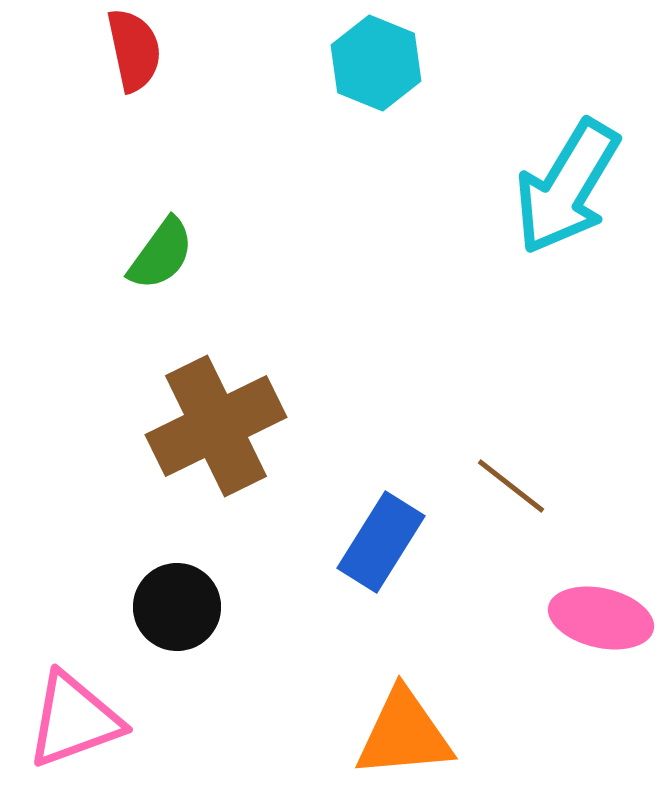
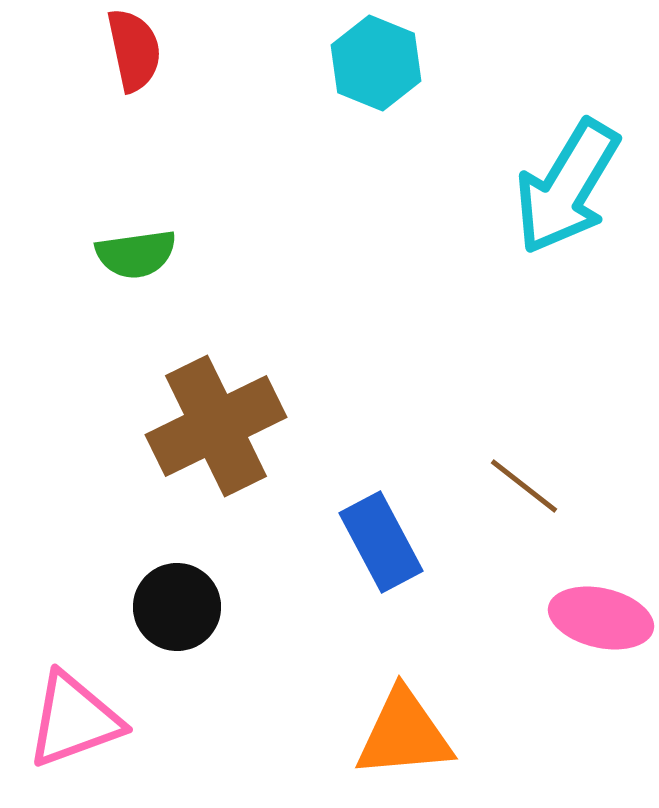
green semicircle: moved 25 px left; rotated 46 degrees clockwise
brown line: moved 13 px right
blue rectangle: rotated 60 degrees counterclockwise
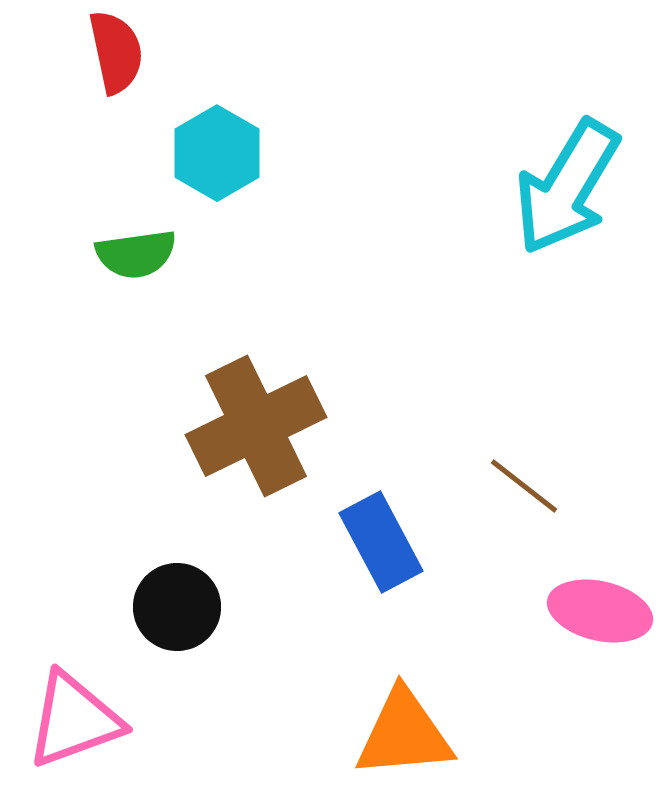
red semicircle: moved 18 px left, 2 px down
cyan hexagon: moved 159 px left, 90 px down; rotated 8 degrees clockwise
brown cross: moved 40 px right
pink ellipse: moved 1 px left, 7 px up
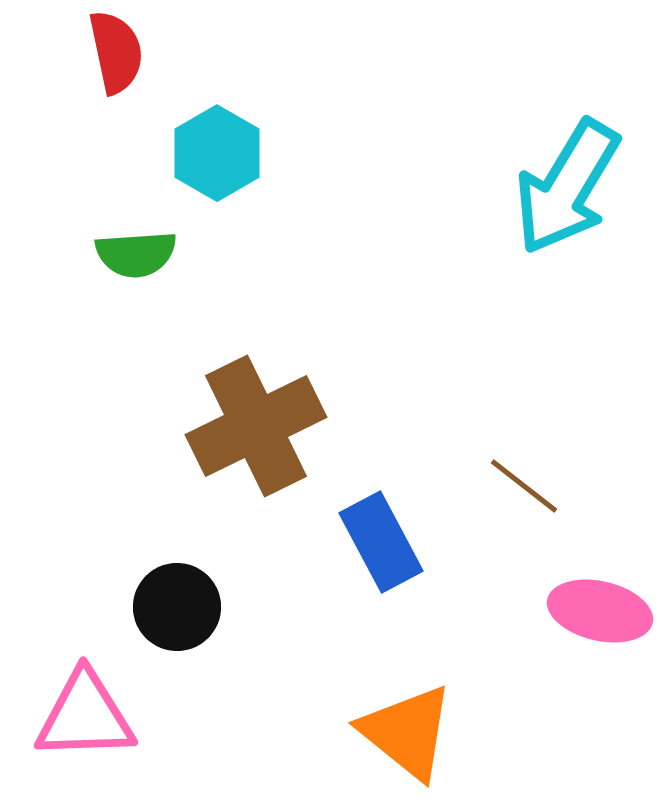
green semicircle: rotated 4 degrees clockwise
pink triangle: moved 11 px right, 4 px up; rotated 18 degrees clockwise
orange triangle: moved 3 px right, 2 px up; rotated 44 degrees clockwise
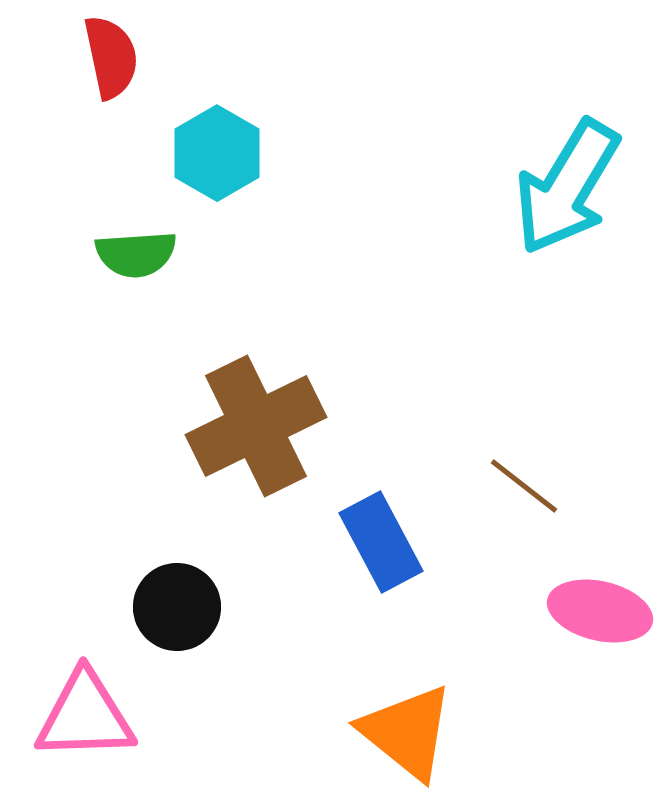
red semicircle: moved 5 px left, 5 px down
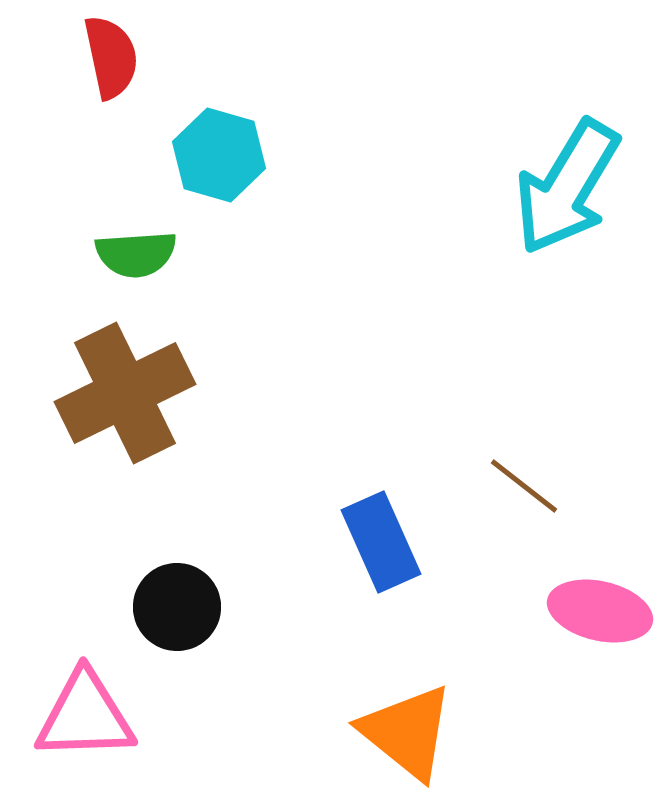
cyan hexagon: moved 2 px right, 2 px down; rotated 14 degrees counterclockwise
brown cross: moved 131 px left, 33 px up
blue rectangle: rotated 4 degrees clockwise
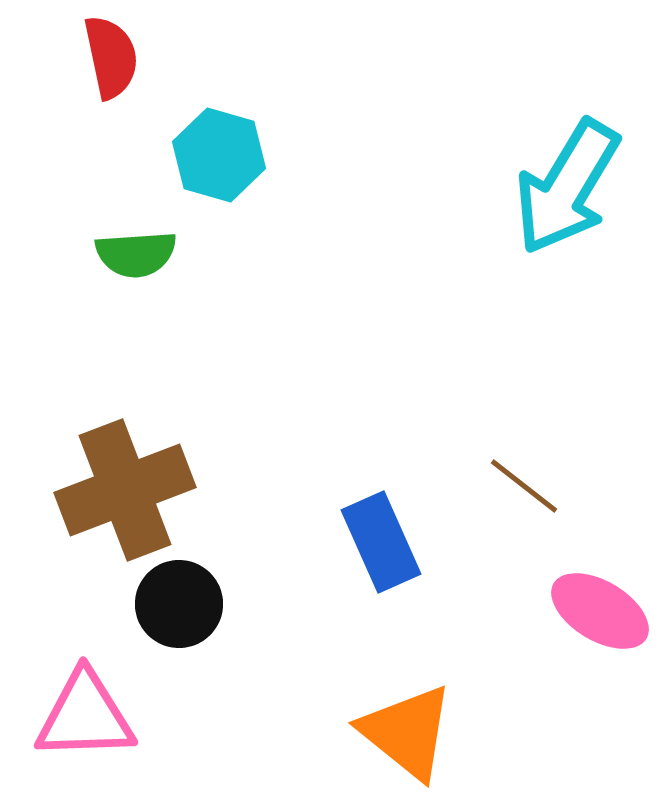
brown cross: moved 97 px down; rotated 5 degrees clockwise
black circle: moved 2 px right, 3 px up
pink ellipse: rotated 18 degrees clockwise
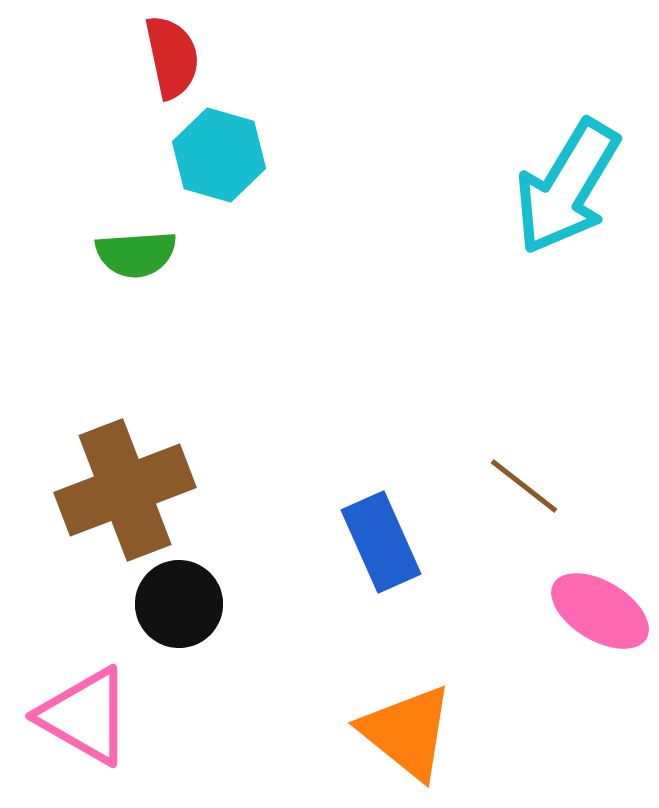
red semicircle: moved 61 px right
pink triangle: rotated 32 degrees clockwise
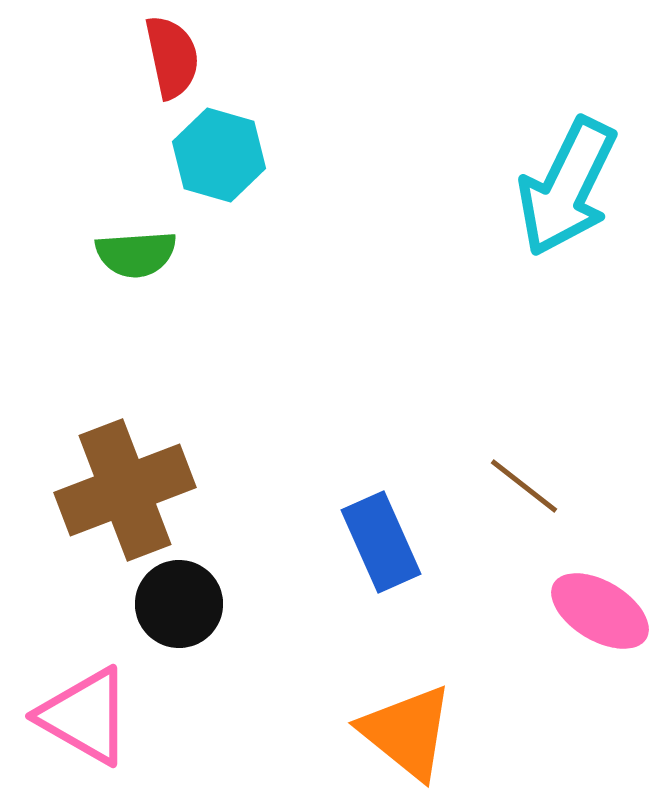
cyan arrow: rotated 5 degrees counterclockwise
